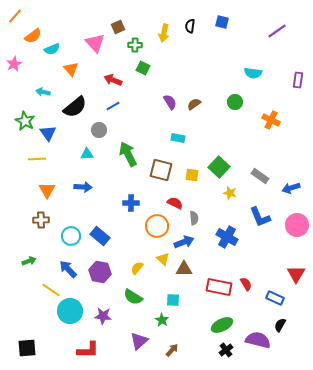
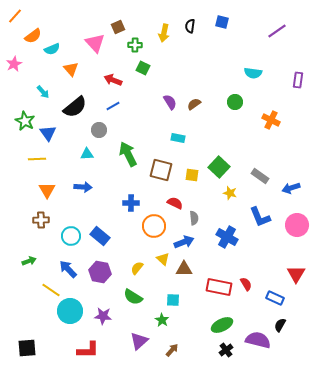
cyan arrow at (43, 92): rotated 144 degrees counterclockwise
orange circle at (157, 226): moved 3 px left
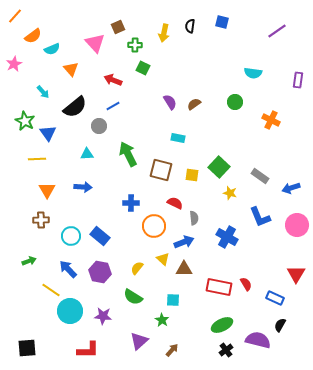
gray circle at (99, 130): moved 4 px up
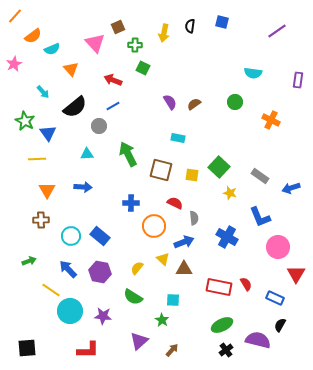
pink circle at (297, 225): moved 19 px left, 22 px down
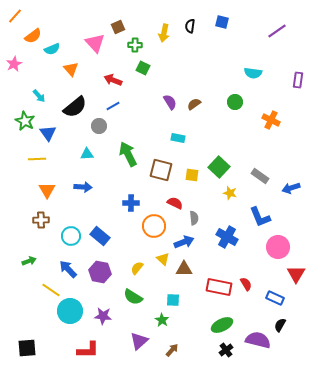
cyan arrow at (43, 92): moved 4 px left, 4 px down
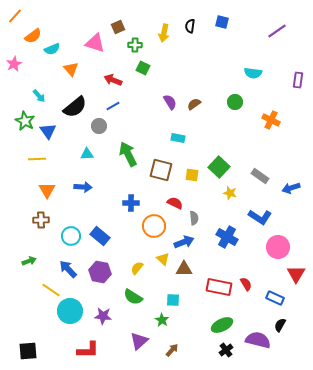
pink triangle at (95, 43): rotated 30 degrees counterclockwise
blue triangle at (48, 133): moved 2 px up
blue L-shape at (260, 217): rotated 35 degrees counterclockwise
black square at (27, 348): moved 1 px right, 3 px down
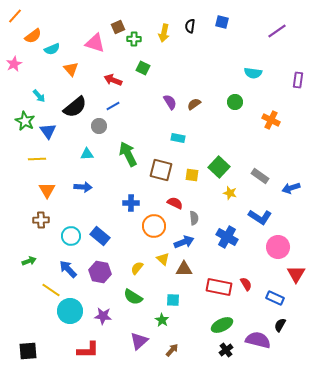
green cross at (135, 45): moved 1 px left, 6 px up
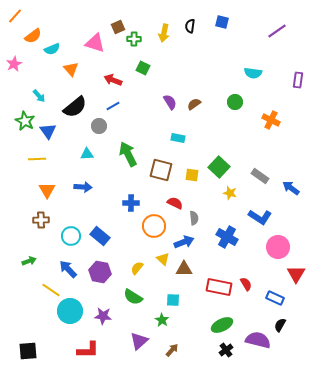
blue arrow at (291, 188): rotated 54 degrees clockwise
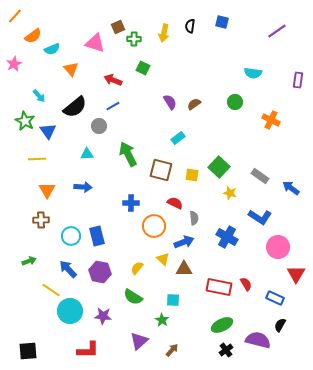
cyan rectangle at (178, 138): rotated 48 degrees counterclockwise
blue rectangle at (100, 236): moved 3 px left; rotated 36 degrees clockwise
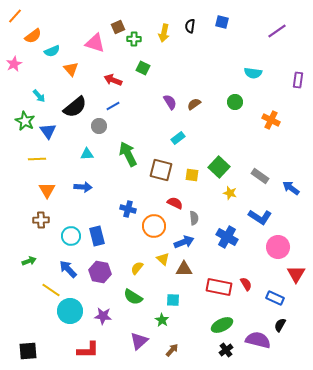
cyan semicircle at (52, 49): moved 2 px down
blue cross at (131, 203): moved 3 px left, 6 px down; rotated 14 degrees clockwise
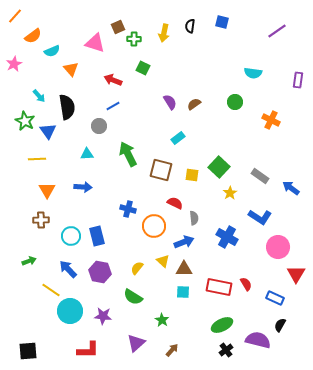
black semicircle at (75, 107): moved 8 px left; rotated 60 degrees counterclockwise
yellow star at (230, 193): rotated 24 degrees clockwise
yellow triangle at (163, 259): moved 2 px down
cyan square at (173, 300): moved 10 px right, 8 px up
purple triangle at (139, 341): moved 3 px left, 2 px down
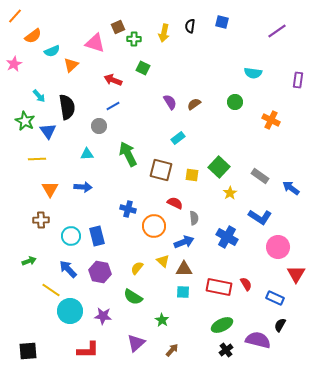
orange triangle at (71, 69): moved 4 px up; rotated 28 degrees clockwise
orange triangle at (47, 190): moved 3 px right, 1 px up
